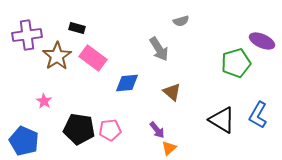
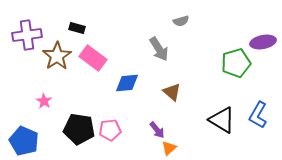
purple ellipse: moved 1 px right, 1 px down; rotated 35 degrees counterclockwise
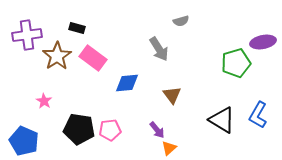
brown triangle: moved 3 px down; rotated 12 degrees clockwise
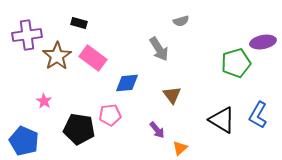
black rectangle: moved 2 px right, 5 px up
pink pentagon: moved 15 px up
orange triangle: moved 11 px right
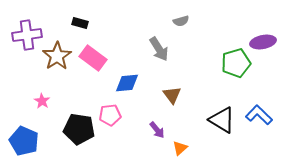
black rectangle: moved 1 px right
pink star: moved 2 px left
blue L-shape: moved 1 px right; rotated 104 degrees clockwise
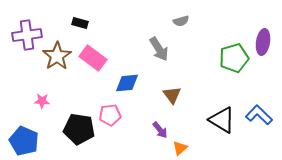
purple ellipse: rotated 70 degrees counterclockwise
green pentagon: moved 2 px left, 5 px up
pink star: rotated 28 degrees counterclockwise
purple arrow: moved 3 px right
